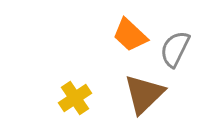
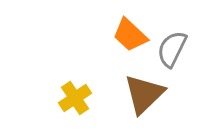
gray semicircle: moved 3 px left
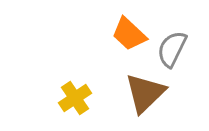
orange trapezoid: moved 1 px left, 1 px up
brown triangle: moved 1 px right, 1 px up
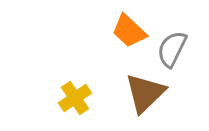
orange trapezoid: moved 3 px up
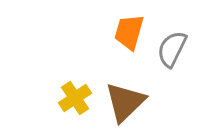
orange trapezoid: moved 1 px down; rotated 63 degrees clockwise
brown triangle: moved 20 px left, 9 px down
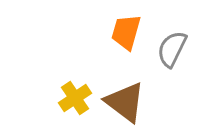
orange trapezoid: moved 3 px left
brown triangle: rotated 39 degrees counterclockwise
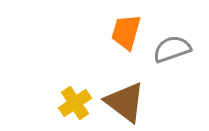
gray semicircle: rotated 45 degrees clockwise
yellow cross: moved 5 px down
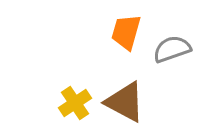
brown triangle: rotated 9 degrees counterclockwise
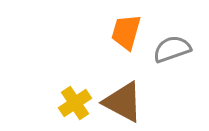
brown triangle: moved 2 px left
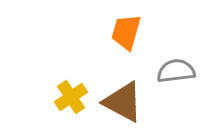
gray semicircle: moved 4 px right, 22 px down; rotated 12 degrees clockwise
yellow cross: moved 4 px left, 6 px up
